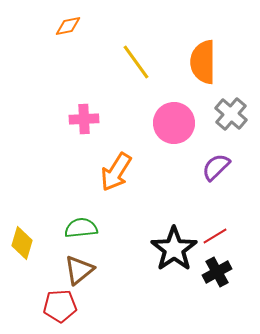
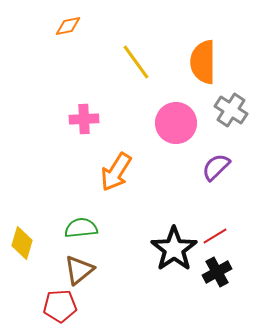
gray cross: moved 4 px up; rotated 8 degrees counterclockwise
pink circle: moved 2 px right
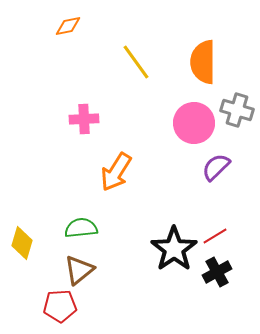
gray cross: moved 6 px right; rotated 16 degrees counterclockwise
pink circle: moved 18 px right
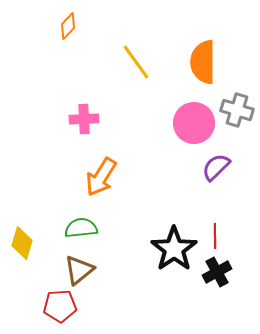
orange diamond: rotated 36 degrees counterclockwise
orange arrow: moved 15 px left, 5 px down
red line: rotated 60 degrees counterclockwise
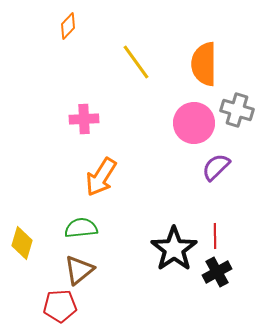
orange semicircle: moved 1 px right, 2 px down
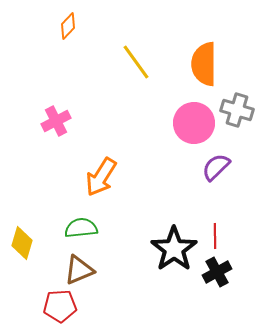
pink cross: moved 28 px left, 2 px down; rotated 24 degrees counterclockwise
brown triangle: rotated 16 degrees clockwise
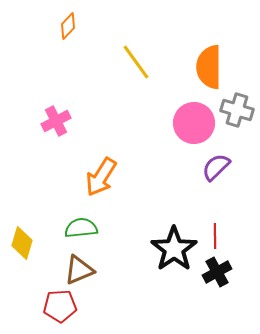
orange semicircle: moved 5 px right, 3 px down
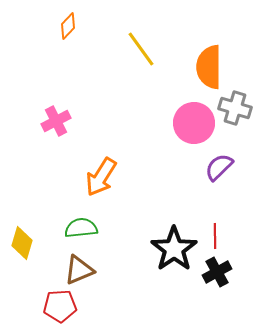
yellow line: moved 5 px right, 13 px up
gray cross: moved 2 px left, 2 px up
purple semicircle: moved 3 px right
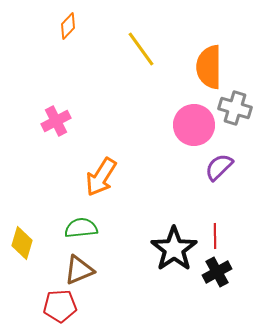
pink circle: moved 2 px down
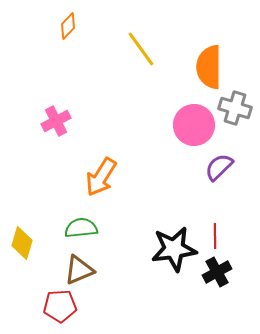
black star: rotated 27 degrees clockwise
